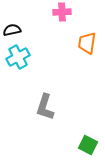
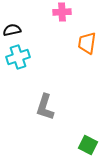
cyan cross: rotated 10 degrees clockwise
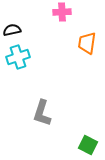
gray L-shape: moved 3 px left, 6 px down
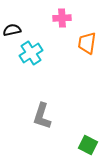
pink cross: moved 6 px down
cyan cross: moved 13 px right, 4 px up; rotated 15 degrees counterclockwise
gray L-shape: moved 3 px down
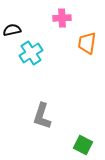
green square: moved 5 px left
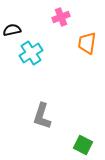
pink cross: moved 1 px left, 1 px up; rotated 18 degrees counterclockwise
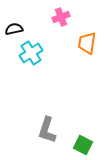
black semicircle: moved 2 px right, 1 px up
gray L-shape: moved 5 px right, 14 px down
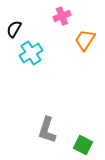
pink cross: moved 1 px right, 1 px up
black semicircle: rotated 48 degrees counterclockwise
orange trapezoid: moved 2 px left, 3 px up; rotated 25 degrees clockwise
